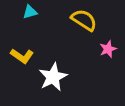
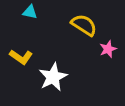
cyan triangle: rotated 28 degrees clockwise
yellow semicircle: moved 5 px down
yellow L-shape: moved 1 px left, 1 px down
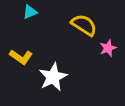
cyan triangle: rotated 35 degrees counterclockwise
pink star: moved 1 px up
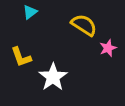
cyan triangle: rotated 14 degrees counterclockwise
yellow L-shape: rotated 35 degrees clockwise
white star: rotated 8 degrees counterclockwise
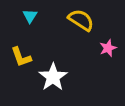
cyan triangle: moved 4 px down; rotated 21 degrees counterclockwise
yellow semicircle: moved 3 px left, 5 px up
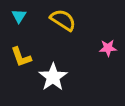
cyan triangle: moved 11 px left
yellow semicircle: moved 18 px left
pink star: rotated 18 degrees clockwise
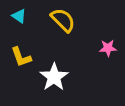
cyan triangle: rotated 28 degrees counterclockwise
yellow semicircle: rotated 12 degrees clockwise
white star: moved 1 px right
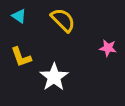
pink star: rotated 12 degrees clockwise
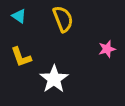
yellow semicircle: moved 1 px up; rotated 24 degrees clockwise
pink star: moved 1 px left, 1 px down; rotated 24 degrees counterclockwise
white star: moved 2 px down
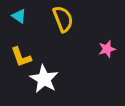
white star: moved 10 px left; rotated 8 degrees counterclockwise
